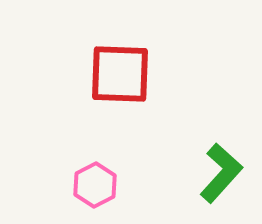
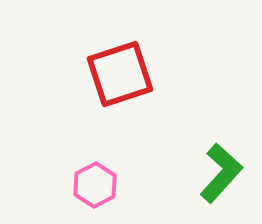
red square: rotated 20 degrees counterclockwise
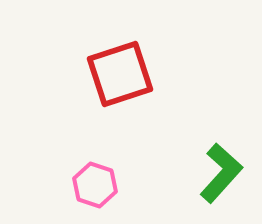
pink hexagon: rotated 15 degrees counterclockwise
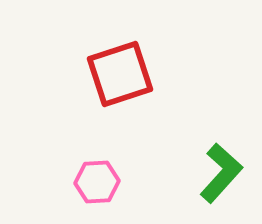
pink hexagon: moved 2 px right, 3 px up; rotated 21 degrees counterclockwise
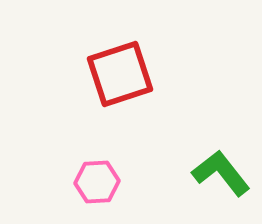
green L-shape: rotated 80 degrees counterclockwise
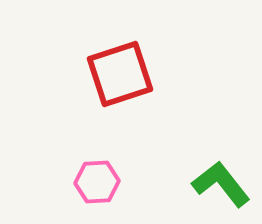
green L-shape: moved 11 px down
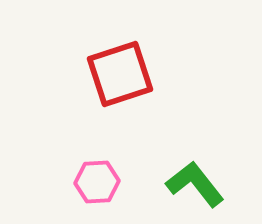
green L-shape: moved 26 px left
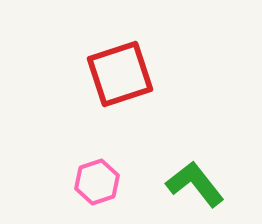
pink hexagon: rotated 15 degrees counterclockwise
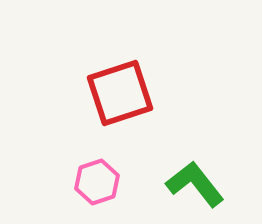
red square: moved 19 px down
